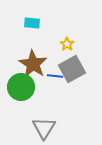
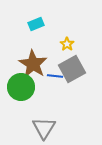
cyan rectangle: moved 4 px right, 1 px down; rotated 28 degrees counterclockwise
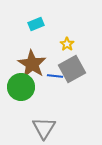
brown star: moved 1 px left
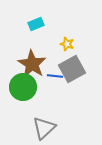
yellow star: rotated 16 degrees counterclockwise
green circle: moved 2 px right
gray triangle: rotated 15 degrees clockwise
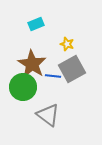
blue line: moved 2 px left
gray triangle: moved 4 px right, 13 px up; rotated 40 degrees counterclockwise
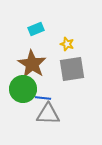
cyan rectangle: moved 5 px down
gray square: rotated 20 degrees clockwise
blue line: moved 10 px left, 22 px down
green circle: moved 2 px down
gray triangle: moved 1 px up; rotated 35 degrees counterclockwise
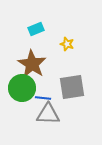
gray square: moved 18 px down
green circle: moved 1 px left, 1 px up
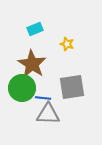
cyan rectangle: moved 1 px left
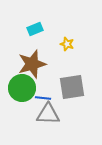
brown star: rotated 24 degrees clockwise
